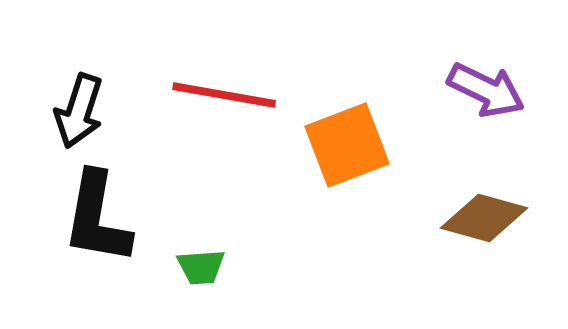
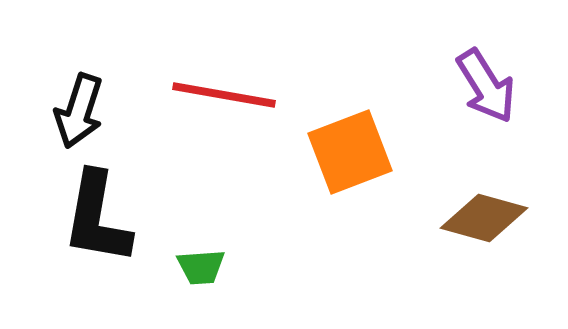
purple arrow: moved 4 px up; rotated 32 degrees clockwise
orange square: moved 3 px right, 7 px down
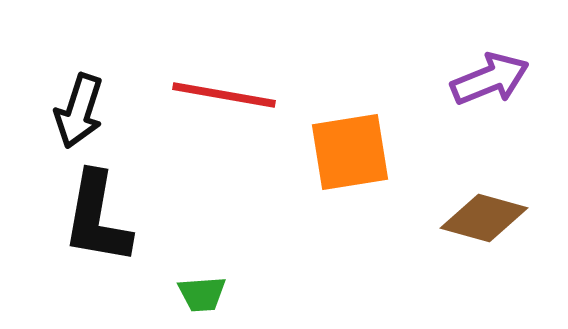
purple arrow: moved 4 px right, 7 px up; rotated 80 degrees counterclockwise
orange square: rotated 12 degrees clockwise
green trapezoid: moved 1 px right, 27 px down
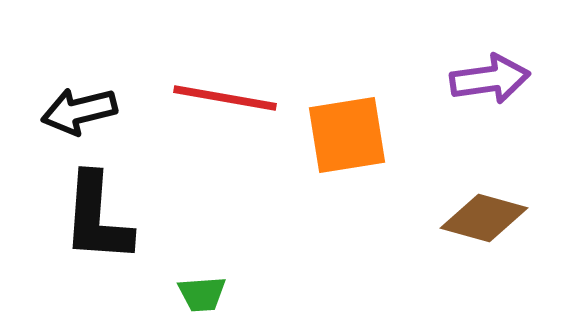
purple arrow: rotated 14 degrees clockwise
red line: moved 1 px right, 3 px down
black arrow: rotated 58 degrees clockwise
orange square: moved 3 px left, 17 px up
black L-shape: rotated 6 degrees counterclockwise
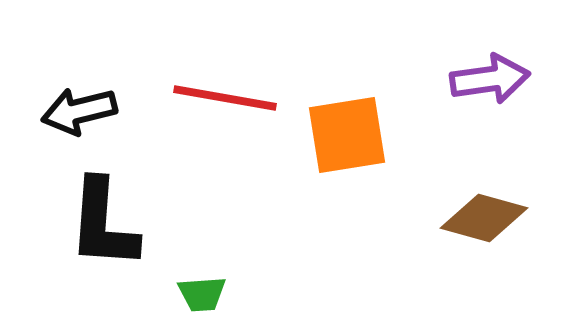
black L-shape: moved 6 px right, 6 px down
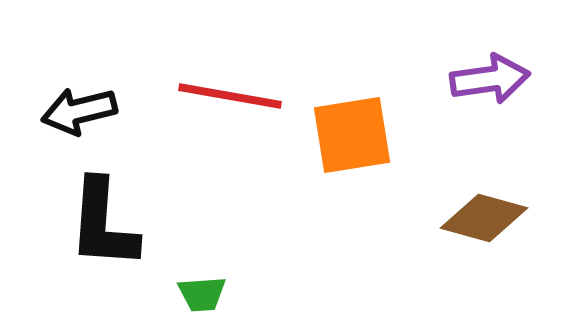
red line: moved 5 px right, 2 px up
orange square: moved 5 px right
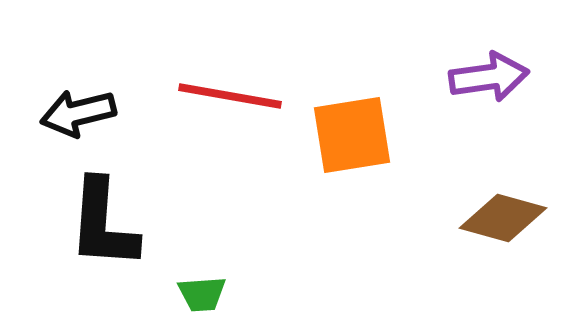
purple arrow: moved 1 px left, 2 px up
black arrow: moved 1 px left, 2 px down
brown diamond: moved 19 px right
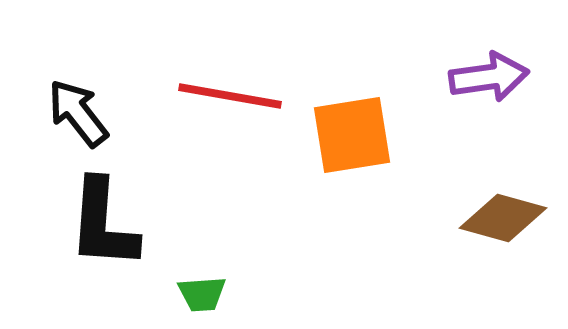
black arrow: rotated 66 degrees clockwise
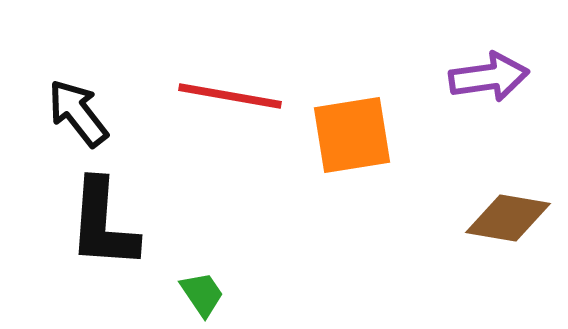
brown diamond: moved 5 px right; rotated 6 degrees counterclockwise
green trapezoid: rotated 120 degrees counterclockwise
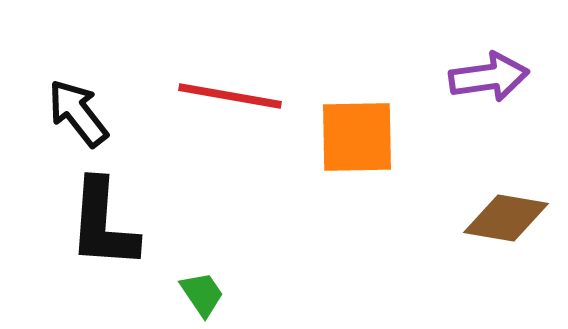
orange square: moved 5 px right, 2 px down; rotated 8 degrees clockwise
brown diamond: moved 2 px left
